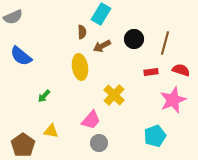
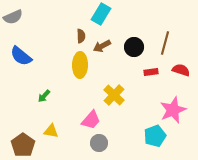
brown semicircle: moved 1 px left, 4 px down
black circle: moved 8 px down
yellow ellipse: moved 2 px up; rotated 10 degrees clockwise
pink star: moved 10 px down
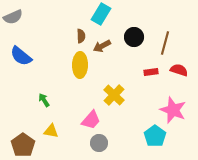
black circle: moved 10 px up
red semicircle: moved 2 px left
green arrow: moved 4 px down; rotated 104 degrees clockwise
pink star: rotated 28 degrees counterclockwise
cyan pentagon: rotated 15 degrees counterclockwise
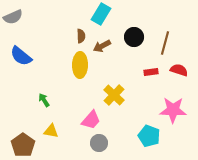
pink star: rotated 20 degrees counterclockwise
cyan pentagon: moved 6 px left; rotated 15 degrees counterclockwise
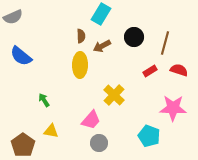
red rectangle: moved 1 px left, 1 px up; rotated 24 degrees counterclockwise
pink star: moved 2 px up
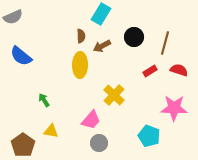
pink star: moved 1 px right
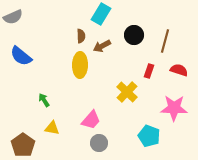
black circle: moved 2 px up
brown line: moved 2 px up
red rectangle: moved 1 px left; rotated 40 degrees counterclockwise
yellow cross: moved 13 px right, 3 px up
yellow triangle: moved 1 px right, 3 px up
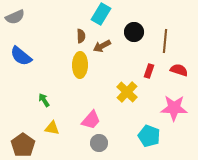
gray semicircle: moved 2 px right
black circle: moved 3 px up
brown line: rotated 10 degrees counterclockwise
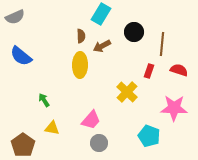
brown line: moved 3 px left, 3 px down
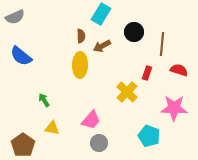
red rectangle: moved 2 px left, 2 px down
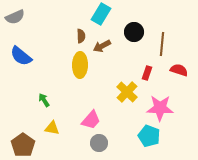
pink star: moved 14 px left
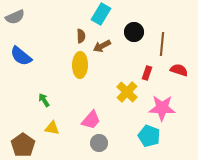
pink star: moved 2 px right
